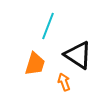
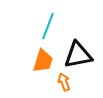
black triangle: rotated 44 degrees counterclockwise
orange trapezoid: moved 8 px right, 3 px up
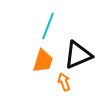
black triangle: rotated 12 degrees counterclockwise
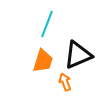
cyan line: moved 1 px left, 2 px up
orange arrow: moved 1 px right
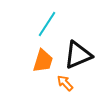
cyan line: rotated 12 degrees clockwise
orange arrow: moved 1 px down; rotated 24 degrees counterclockwise
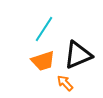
cyan line: moved 3 px left, 5 px down
orange trapezoid: rotated 55 degrees clockwise
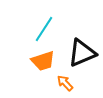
black triangle: moved 4 px right, 2 px up
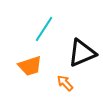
orange trapezoid: moved 13 px left, 5 px down
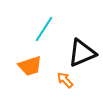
orange arrow: moved 3 px up
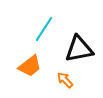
black triangle: moved 3 px left, 4 px up; rotated 12 degrees clockwise
orange trapezoid: rotated 20 degrees counterclockwise
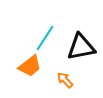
cyan line: moved 1 px right, 9 px down
black triangle: moved 2 px right, 2 px up
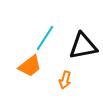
black triangle: moved 2 px right, 1 px up
orange arrow: rotated 120 degrees counterclockwise
